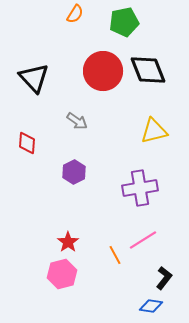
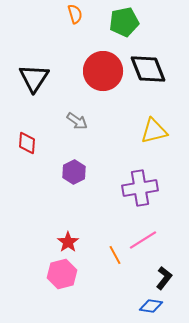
orange semicircle: rotated 48 degrees counterclockwise
black diamond: moved 1 px up
black triangle: rotated 16 degrees clockwise
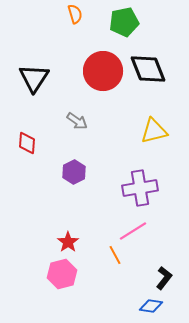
pink line: moved 10 px left, 9 px up
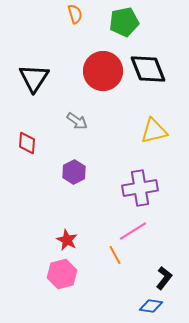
red star: moved 1 px left, 2 px up; rotated 10 degrees counterclockwise
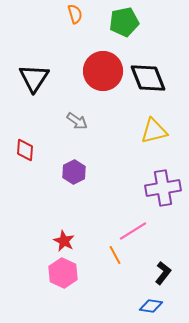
black diamond: moved 9 px down
red diamond: moved 2 px left, 7 px down
purple cross: moved 23 px right
red star: moved 3 px left, 1 px down
pink hexagon: moved 1 px right, 1 px up; rotated 20 degrees counterclockwise
black L-shape: moved 1 px left, 5 px up
